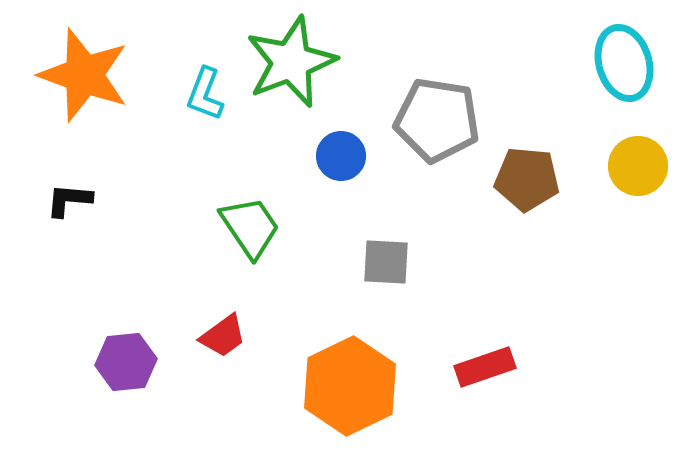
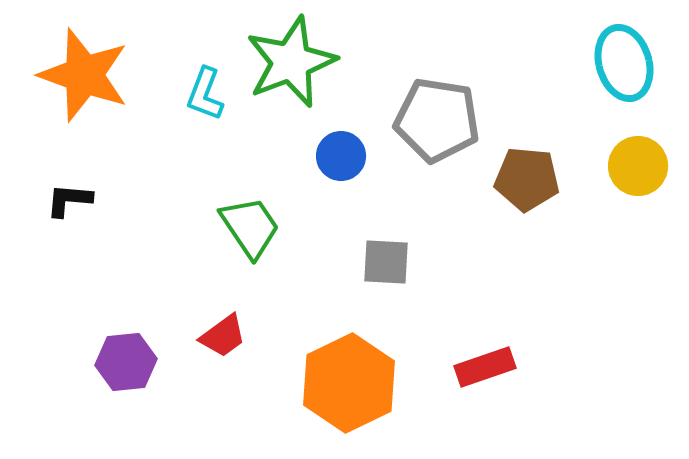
orange hexagon: moved 1 px left, 3 px up
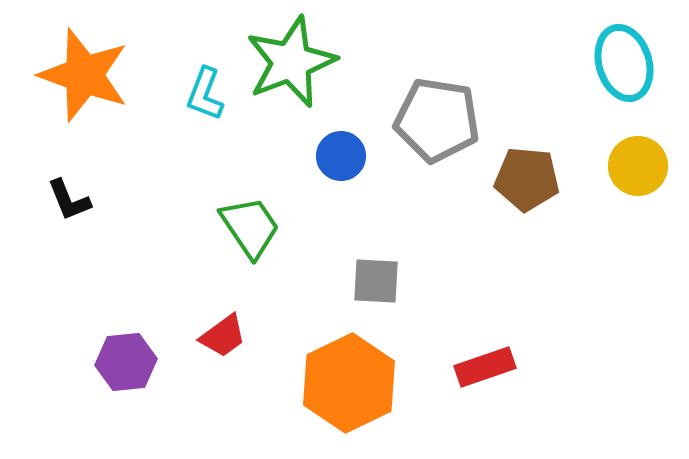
black L-shape: rotated 117 degrees counterclockwise
gray square: moved 10 px left, 19 px down
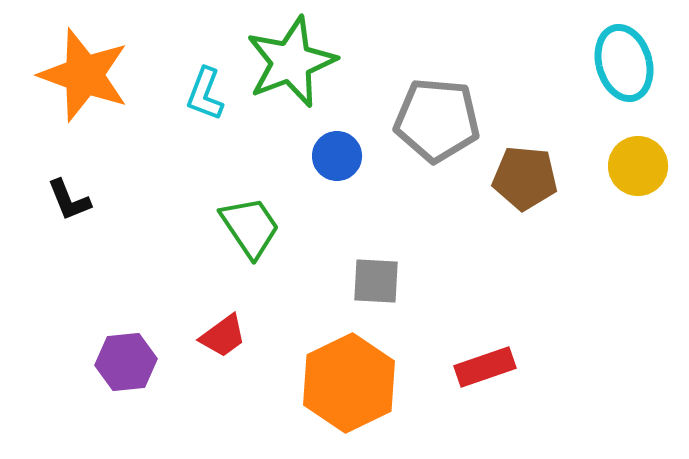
gray pentagon: rotated 4 degrees counterclockwise
blue circle: moved 4 px left
brown pentagon: moved 2 px left, 1 px up
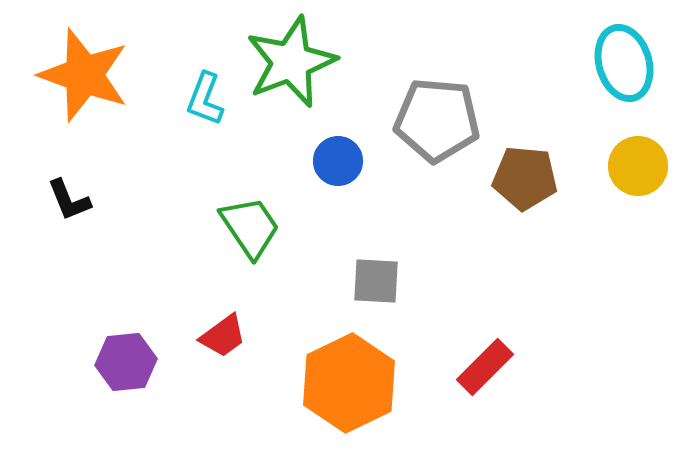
cyan L-shape: moved 5 px down
blue circle: moved 1 px right, 5 px down
red rectangle: rotated 26 degrees counterclockwise
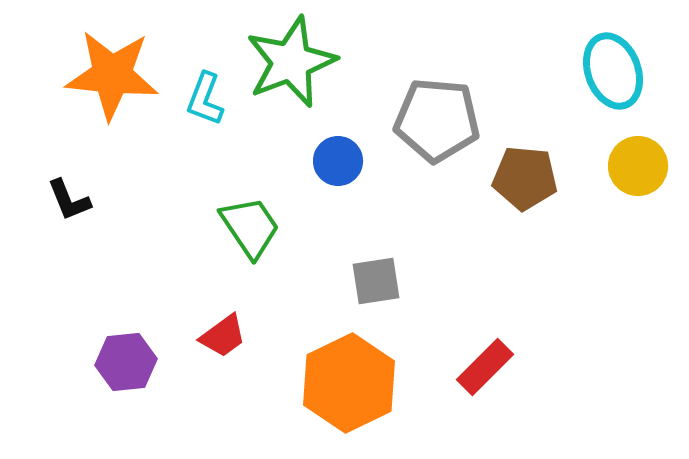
cyan ellipse: moved 11 px left, 8 px down; rotated 4 degrees counterclockwise
orange star: moved 28 px right; rotated 14 degrees counterclockwise
gray square: rotated 12 degrees counterclockwise
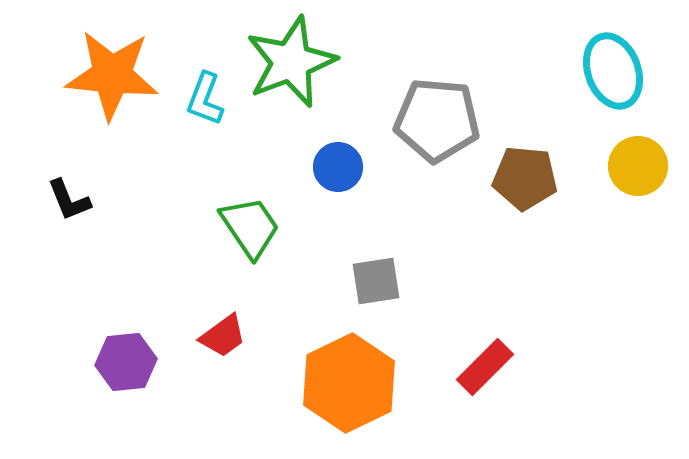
blue circle: moved 6 px down
